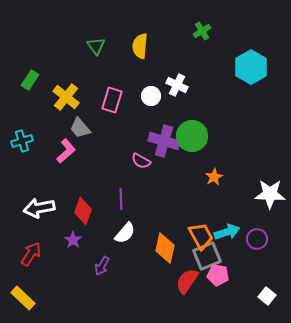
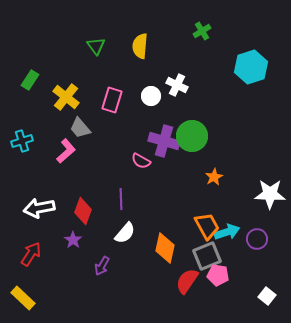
cyan hexagon: rotated 12 degrees clockwise
orange trapezoid: moved 6 px right, 10 px up
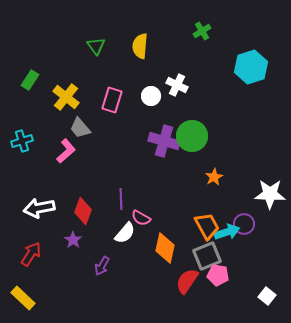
pink semicircle: moved 57 px down
purple circle: moved 13 px left, 15 px up
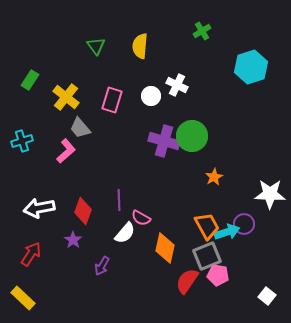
purple line: moved 2 px left, 1 px down
